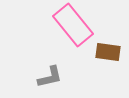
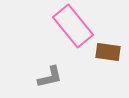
pink rectangle: moved 1 px down
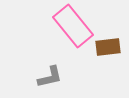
brown rectangle: moved 5 px up; rotated 15 degrees counterclockwise
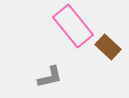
brown rectangle: rotated 50 degrees clockwise
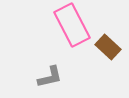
pink rectangle: moved 1 px left, 1 px up; rotated 12 degrees clockwise
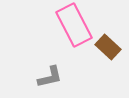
pink rectangle: moved 2 px right
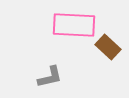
pink rectangle: rotated 60 degrees counterclockwise
